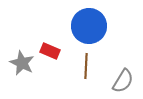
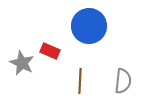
brown line: moved 6 px left, 15 px down
gray semicircle: rotated 25 degrees counterclockwise
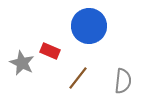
brown line: moved 2 px left, 3 px up; rotated 35 degrees clockwise
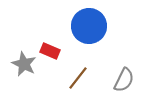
gray star: moved 2 px right, 1 px down
gray semicircle: moved 1 px right, 1 px up; rotated 20 degrees clockwise
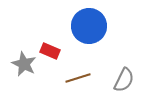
brown line: rotated 35 degrees clockwise
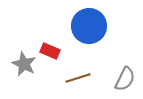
gray semicircle: moved 1 px right, 1 px up
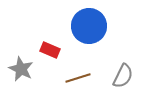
red rectangle: moved 1 px up
gray star: moved 3 px left, 5 px down
gray semicircle: moved 2 px left, 3 px up
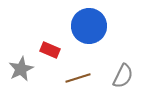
gray star: rotated 20 degrees clockwise
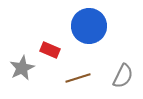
gray star: moved 1 px right, 1 px up
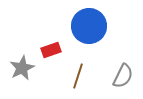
red rectangle: moved 1 px right; rotated 42 degrees counterclockwise
brown line: moved 2 px up; rotated 55 degrees counterclockwise
